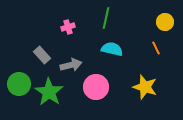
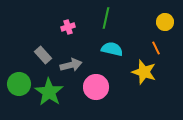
gray rectangle: moved 1 px right
yellow star: moved 1 px left, 15 px up
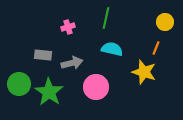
orange line: rotated 48 degrees clockwise
gray rectangle: rotated 42 degrees counterclockwise
gray arrow: moved 1 px right, 2 px up
